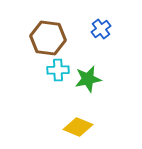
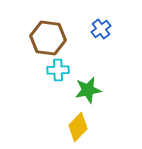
green star: moved 11 px down
yellow diamond: rotated 68 degrees counterclockwise
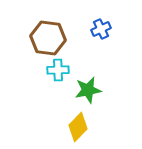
blue cross: rotated 12 degrees clockwise
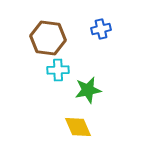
blue cross: rotated 12 degrees clockwise
yellow diamond: rotated 68 degrees counterclockwise
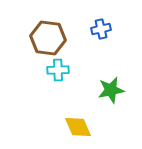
green star: moved 23 px right
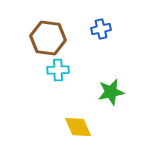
green star: moved 2 px down
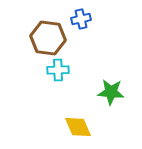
blue cross: moved 20 px left, 10 px up
green star: rotated 16 degrees clockwise
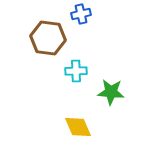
blue cross: moved 5 px up
cyan cross: moved 18 px right, 1 px down
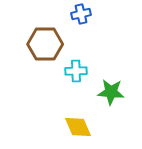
brown hexagon: moved 3 px left, 6 px down; rotated 8 degrees counterclockwise
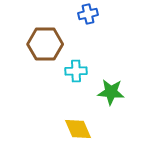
blue cross: moved 7 px right
yellow diamond: moved 2 px down
